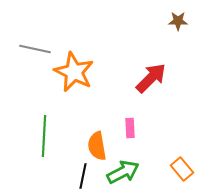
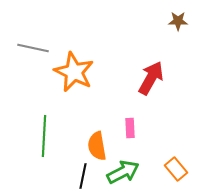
gray line: moved 2 px left, 1 px up
red arrow: rotated 16 degrees counterclockwise
orange rectangle: moved 6 px left
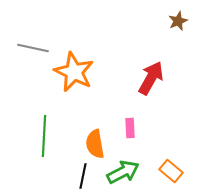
brown star: rotated 24 degrees counterclockwise
orange semicircle: moved 2 px left, 2 px up
orange rectangle: moved 5 px left, 2 px down; rotated 10 degrees counterclockwise
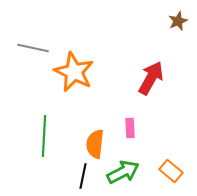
orange semicircle: rotated 16 degrees clockwise
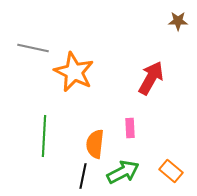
brown star: rotated 24 degrees clockwise
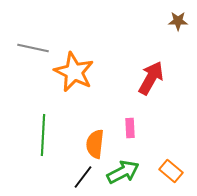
green line: moved 1 px left, 1 px up
black line: moved 1 px down; rotated 25 degrees clockwise
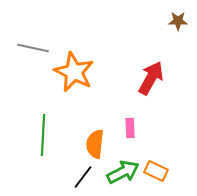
orange rectangle: moved 15 px left; rotated 15 degrees counterclockwise
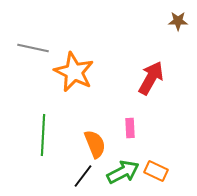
orange semicircle: rotated 152 degrees clockwise
black line: moved 1 px up
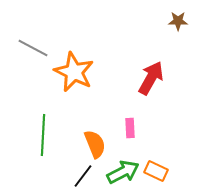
gray line: rotated 16 degrees clockwise
